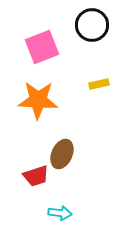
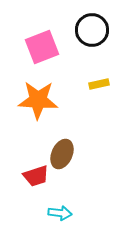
black circle: moved 5 px down
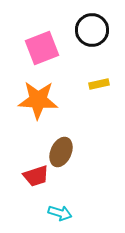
pink square: moved 1 px down
brown ellipse: moved 1 px left, 2 px up
cyan arrow: rotated 10 degrees clockwise
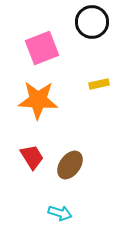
black circle: moved 8 px up
brown ellipse: moved 9 px right, 13 px down; rotated 12 degrees clockwise
red trapezoid: moved 4 px left, 19 px up; rotated 104 degrees counterclockwise
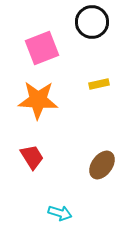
brown ellipse: moved 32 px right
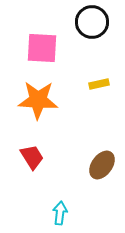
pink square: rotated 24 degrees clockwise
cyan arrow: rotated 100 degrees counterclockwise
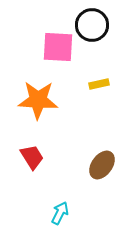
black circle: moved 3 px down
pink square: moved 16 px right, 1 px up
cyan arrow: rotated 20 degrees clockwise
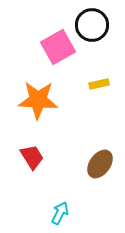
pink square: rotated 32 degrees counterclockwise
brown ellipse: moved 2 px left, 1 px up
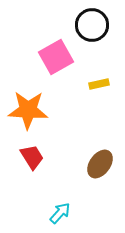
pink square: moved 2 px left, 10 px down
orange star: moved 10 px left, 10 px down
cyan arrow: rotated 15 degrees clockwise
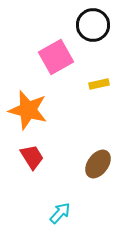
black circle: moved 1 px right
orange star: rotated 12 degrees clockwise
brown ellipse: moved 2 px left
